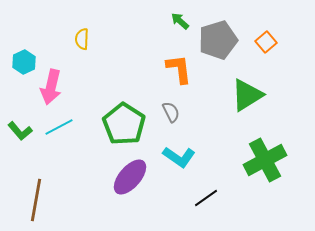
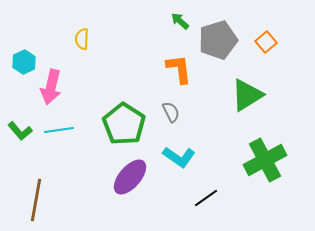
cyan line: moved 3 px down; rotated 20 degrees clockwise
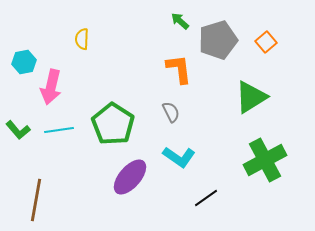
cyan hexagon: rotated 15 degrees clockwise
green triangle: moved 4 px right, 2 px down
green pentagon: moved 11 px left
green L-shape: moved 2 px left, 1 px up
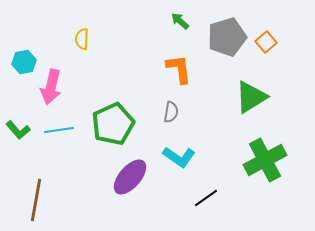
gray pentagon: moved 9 px right, 3 px up
gray semicircle: rotated 35 degrees clockwise
green pentagon: rotated 15 degrees clockwise
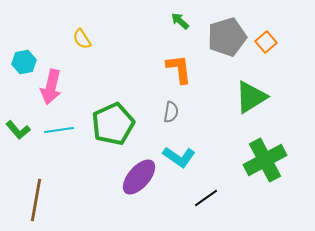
yellow semicircle: rotated 35 degrees counterclockwise
purple ellipse: moved 9 px right
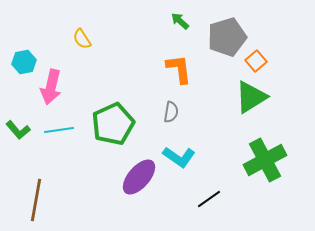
orange square: moved 10 px left, 19 px down
black line: moved 3 px right, 1 px down
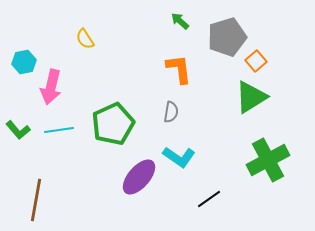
yellow semicircle: moved 3 px right
green cross: moved 3 px right
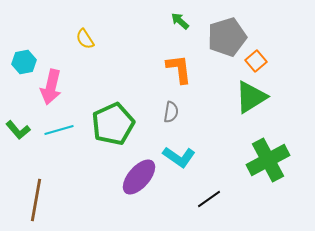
cyan line: rotated 8 degrees counterclockwise
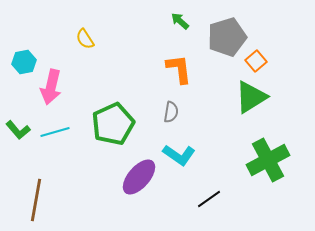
cyan line: moved 4 px left, 2 px down
cyan L-shape: moved 2 px up
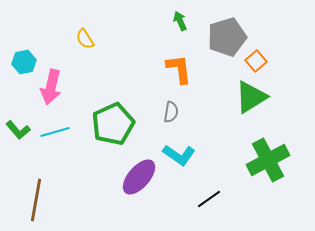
green arrow: rotated 24 degrees clockwise
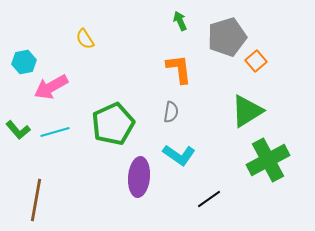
pink arrow: rotated 48 degrees clockwise
green triangle: moved 4 px left, 14 px down
purple ellipse: rotated 36 degrees counterclockwise
